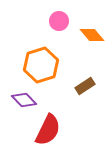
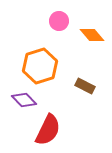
orange hexagon: moved 1 px left, 1 px down
brown rectangle: rotated 60 degrees clockwise
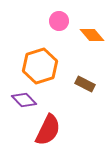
brown rectangle: moved 2 px up
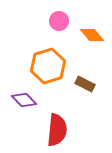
orange hexagon: moved 8 px right
red semicircle: moved 9 px right; rotated 20 degrees counterclockwise
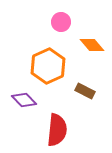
pink circle: moved 2 px right, 1 px down
orange diamond: moved 10 px down
orange hexagon: rotated 8 degrees counterclockwise
brown rectangle: moved 7 px down
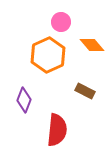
orange hexagon: moved 11 px up
purple diamond: rotated 65 degrees clockwise
